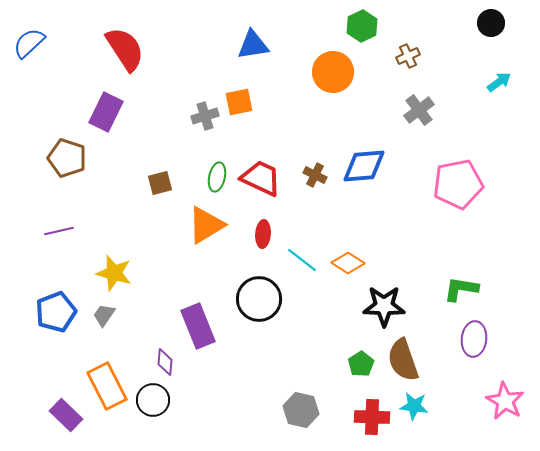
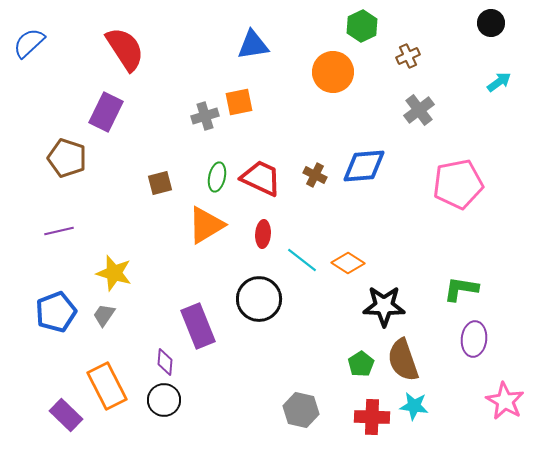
black circle at (153, 400): moved 11 px right
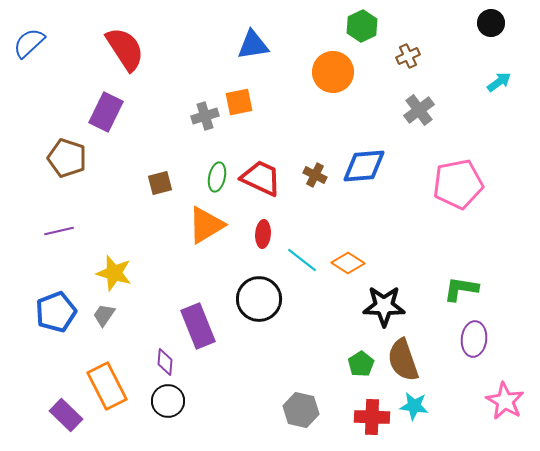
black circle at (164, 400): moved 4 px right, 1 px down
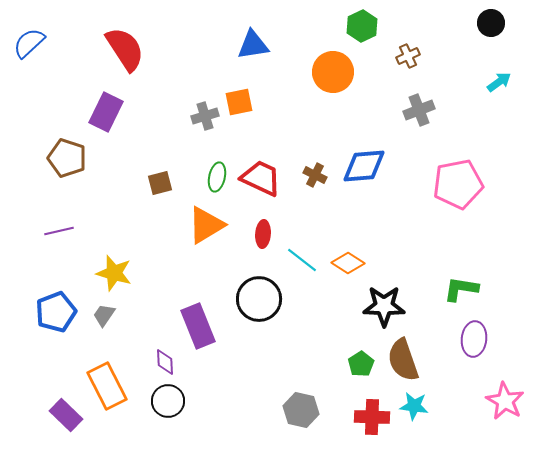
gray cross at (419, 110): rotated 16 degrees clockwise
purple diamond at (165, 362): rotated 8 degrees counterclockwise
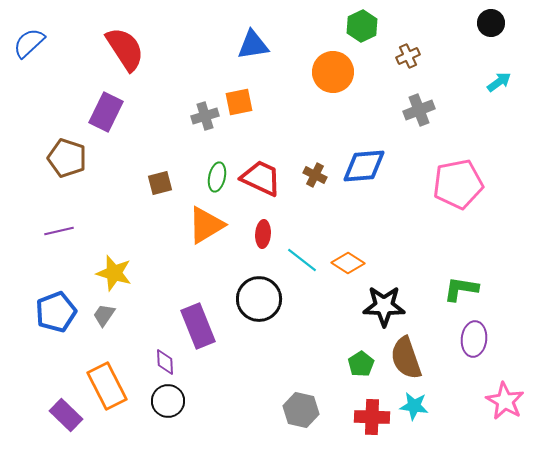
brown semicircle at (403, 360): moved 3 px right, 2 px up
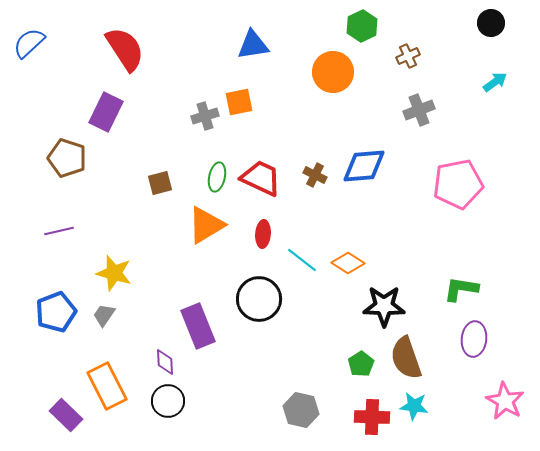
cyan arrow at (499, 82): moved 4 px left
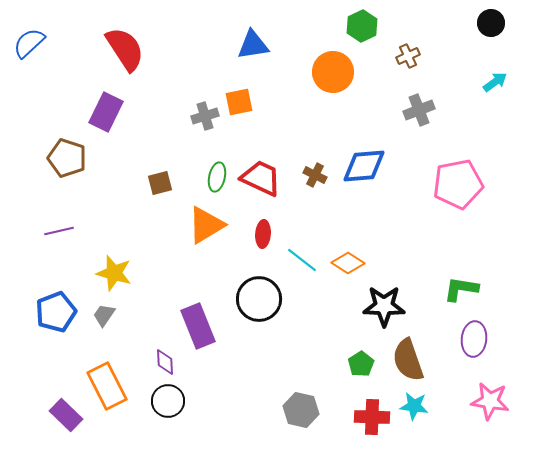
brown semicircle at (406, 358): moved 2 px right, 2 px down
pink star at (505, 401): moved 15 px left; rotated 21 degrees counterclockwise
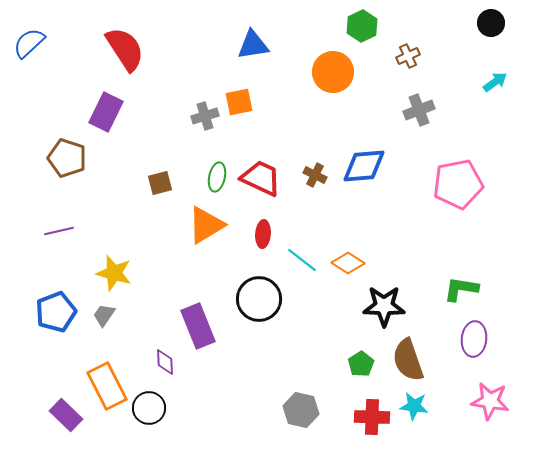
black circle at (168, 401): moved 19 px left, 7 px down
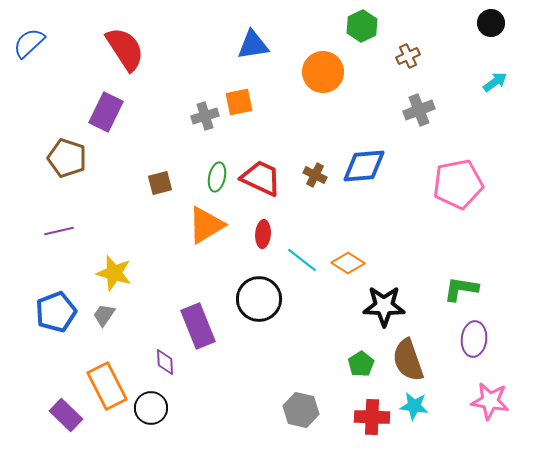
orange circle at (333, 72): moved 10 px left
black circle at (149, 408): moved 2 px right
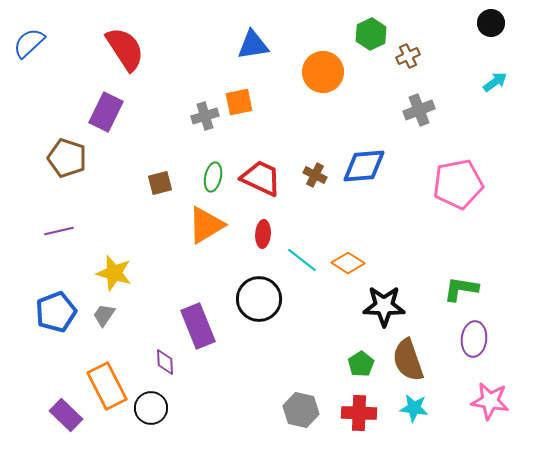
green hexagon at (362, 26): moved 9 px right, 8 px down
green ellipse at (217, 177): moved 4 px left
cyan star at (414, 406): moved 2 px down
red cross at (372, 417): moved 13 px left, 4 px up
